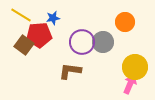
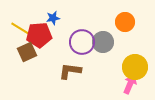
yellow line: moved 14 px down
brown square: moved 3 px right, 7 px down; rotated 30 degrees clockwise
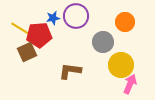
purple circle: moved 6 px left, 26 px up
yellow circle: moved 14 px left, 2 px up
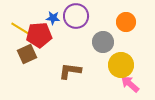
blue star: rotated 16 degrees clockwise
orange circle: moved 1 px right
brown square: moved 2 px down
pink arrow: rotated 72 degrees counterclockwise
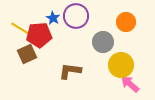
blue star: rotated 24 degrees clockwise
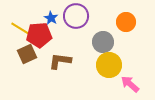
blue star: moved 2 px left
yellow circle: moved 12 px left
brown L-shape: moved 10 px left, 10 px up
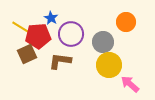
purple circle: moved 5 px left, 18 px down
yellow line: moved 1 px right, 1 px up
red pentagon: moved 1 px left, 1 px down
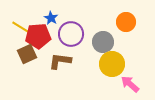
yellow circle: moved 3 px right, 1 px up
